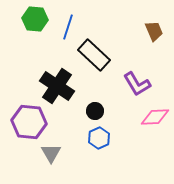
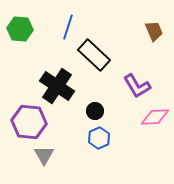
green hexagon: moved 15 px left, 10 px down
purple L-shape: moved 2 px down
gray triangle: moved 7 px left, 2 px down
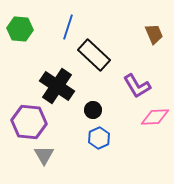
brown trapezoid: moved 3 px down
black circle: moved 2 px left, 1 px up
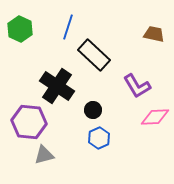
green hexagon: rotated 20 degrees clockwise
brown trapezoid: rotated 55 degrees counterclockwise
gray triangle: rotated 45 degrees clockwise
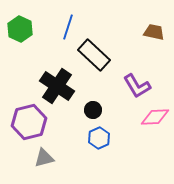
brown trapezoid: moved 2 px up
purple hexagon: rotated 20 degrees counterclockwise
gray triangle: moved 3 px down
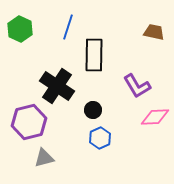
black rectangle: rotated 48 degrees clockwise
blue hexagon: moved 1 px right
